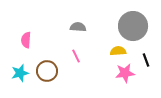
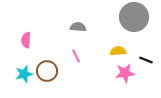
gray circle: moved 1 px right, 9 px up
black line: rotated 48 degrees counterclockwise
cyan star: moved 4 px right, 1 px down
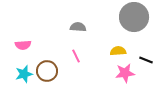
pink semicircle: moved 3 px left, 5 px down; rotated 98 degrees counterclockwise
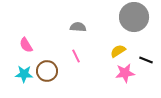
pink semicircle: moved 3 px right; rotated 63 degrees clockwise
yellow semicircle: rotated 28 degrees counterclockwise
cyan star: rotated 18 degrees clockwise
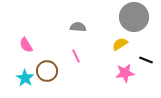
yellow semicircle: moved 2 px right, 7 px up
cyan star: moved 1 px right, 4 px down; rotated 30 degrees clockwise
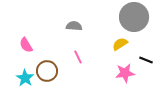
gray semicircle: moved 4 px left, 1 px up
pink line: moved 2 px right, 1 px down
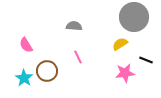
cyan star: moved 1 px left
